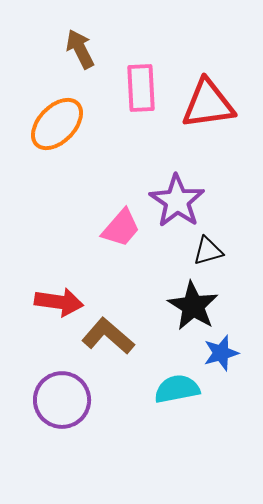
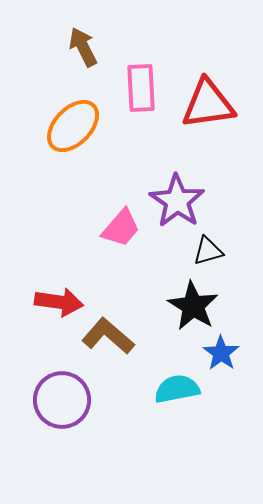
brown arrow: moved 3 px right, 2 px up
orange ellipse: moved 16 px right, 2 px down
blue star: rotated 21 degrees counterclockwise
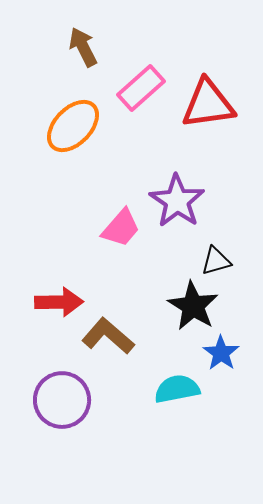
pink rectangle: rotated 51 degrees clockwise
black triangle: moved 8 px right, 10 px down
red arrow: rotated 9 degrees counterclockwise
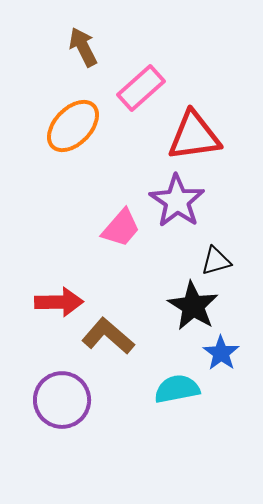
red triangle: moved 14 px left, 32 px down
